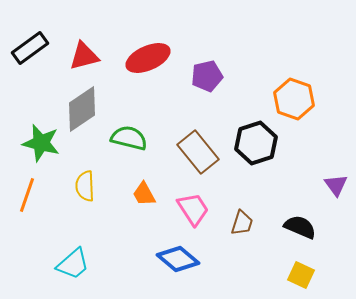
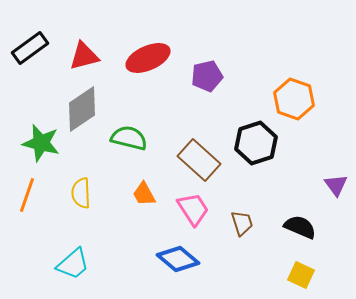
brown rectangle: moved 1 px right, 8 px down; rotated 9 degrees counterclockwise
yellow semicircle: moved 4 px left, 7 px down
brown trapezoid: rotated 36 degrees counterclockwise
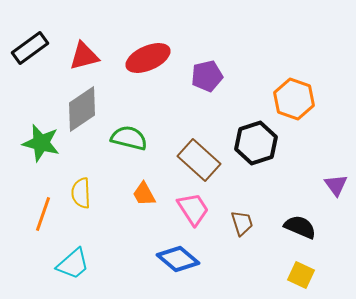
orange line: moved 16 px right, 19 px down
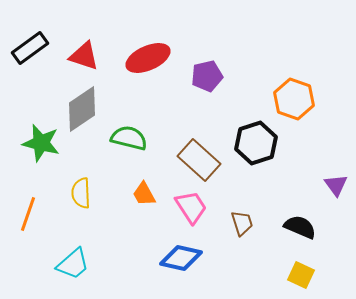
red triangle: rotated 32 degrees clockwise
pink trapezoid: moved 2 px left, 2 px up
orange line: moved 15 px left
blue diamond: moved 3 px right, 1 px up; rotated 27 degrees counterclockwise
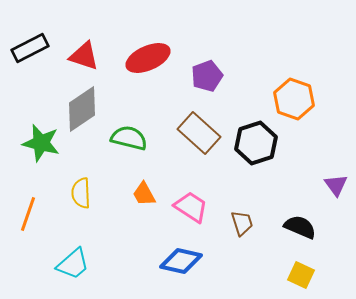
black rectangle: rotated 9 degrees clockwise
purple pentagon: rotated 8 degrees counterclockwise
brown rectangle: moved 27 px up
pink trapezoid: rotated 24 degrees counterclockwise
blue diamond: moved 3 px down
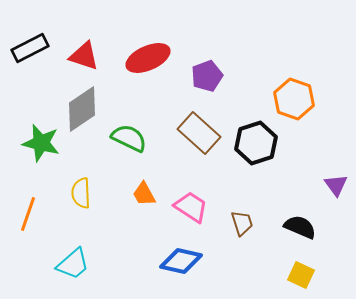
green semicircle: rotated 12 degrees clockwise
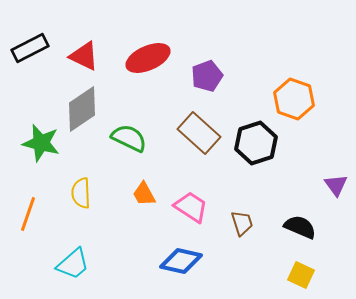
red triangle: rotated 8 degrees clockwise
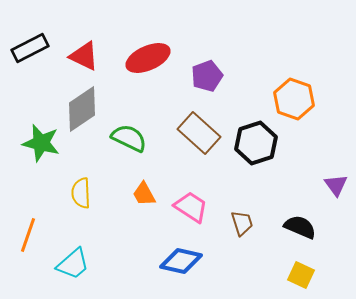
orange line: moved 21 px down
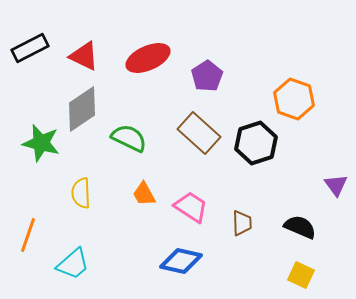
purple pentagon: rotated 12 degrees counterclockwise
brown trapezoid: rotated 16 degrees clockwise
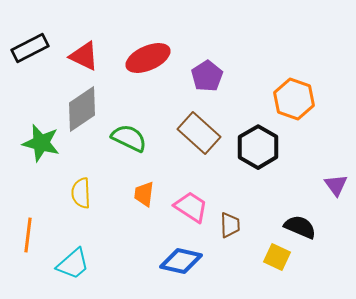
black hexagon: moved 2 px right, 4 px down; rotated 12 degrees counterclockwise
orange trapezoid: rotated 36 degrees clockwise
brown trapezoid: moved 12 px left, 2 px down
orange line: rotated 12 degrees counterclockwise
yellow square: moved 24 px left, 18 px up
